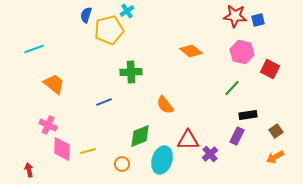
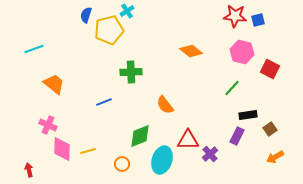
brown square: moved 6 px left, 2 px up
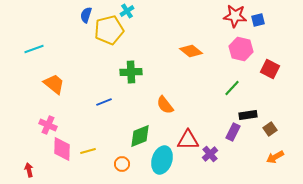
pink hexagon: moved 1 px left, 3 px up
purple rectangle: moved 4 px left, 4 px up
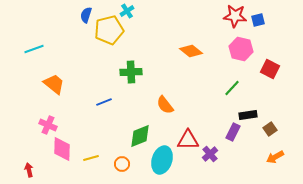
yellow line: moved 3 px right, 7 px down
